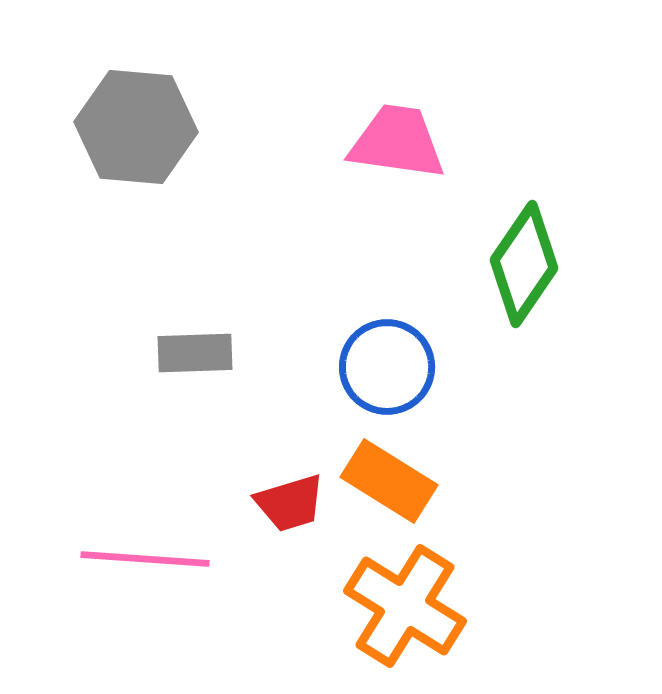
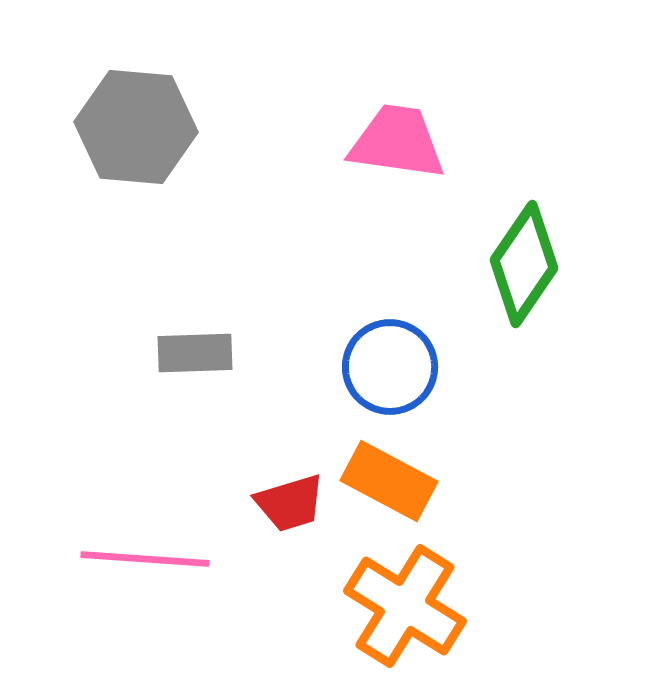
blue circle: moved 3 px right
orange rectangle: rotated 4 degrees counterclockwise
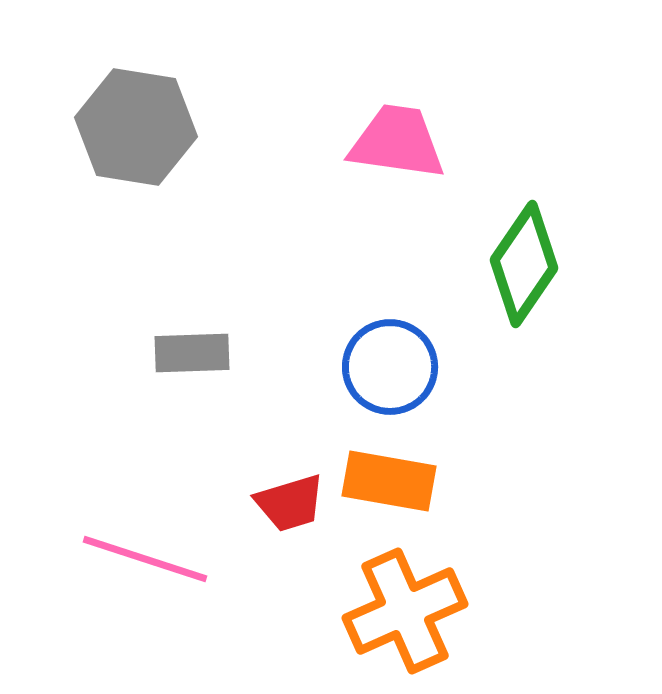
gray hexagon: rotated 4 degrees clockwise
gray rectangle: moved 3 px left
orange rectangle: rotated 18 degrees counterclockwise
pink line: rotated 14 degrees clockwise
orange cross: moved 5 px down; rotated 34 degrees clockwise
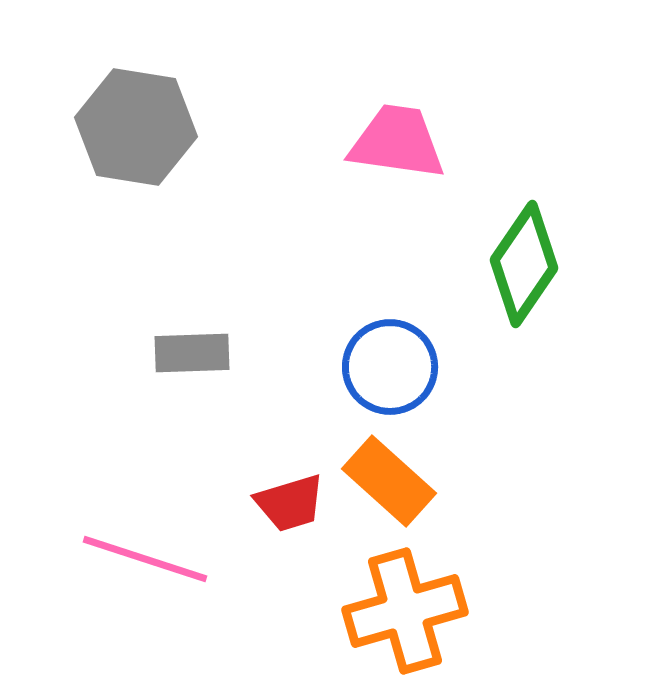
orange rectangle: rotated 32 degrees clockwise
orange cross: rotated 8 degrees clockwise
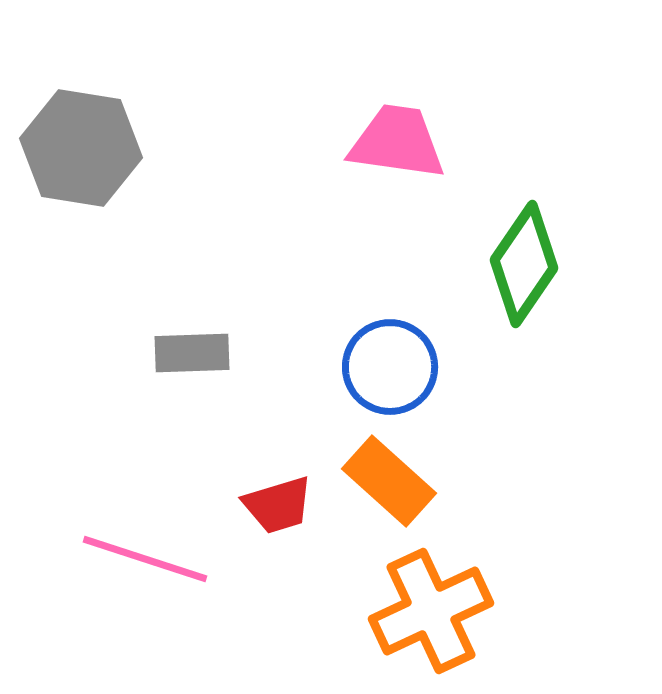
gray hexagon: moved 55 px left, 21 px down
red trapezoid: moved 12 px left, 2 px down
orange cross: moved 26 px right; rotated 9 degrees counterclockwise
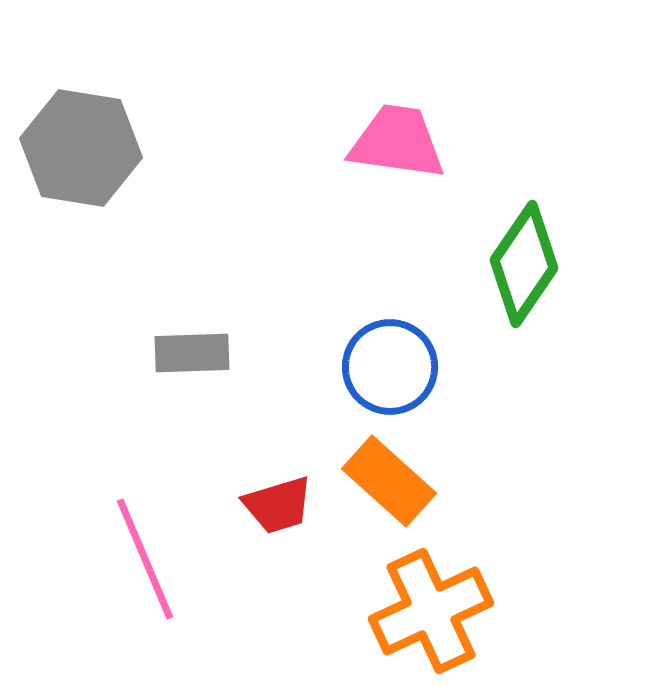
pink line: rotated 49 degrees clockwise
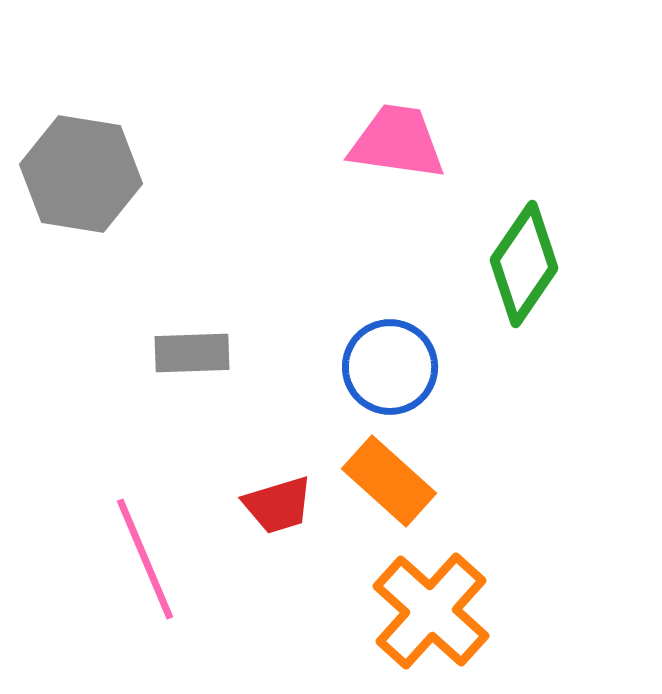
gray hexagon: moved 26 px down
orange cross: rotated 23 degrees counterclockwise
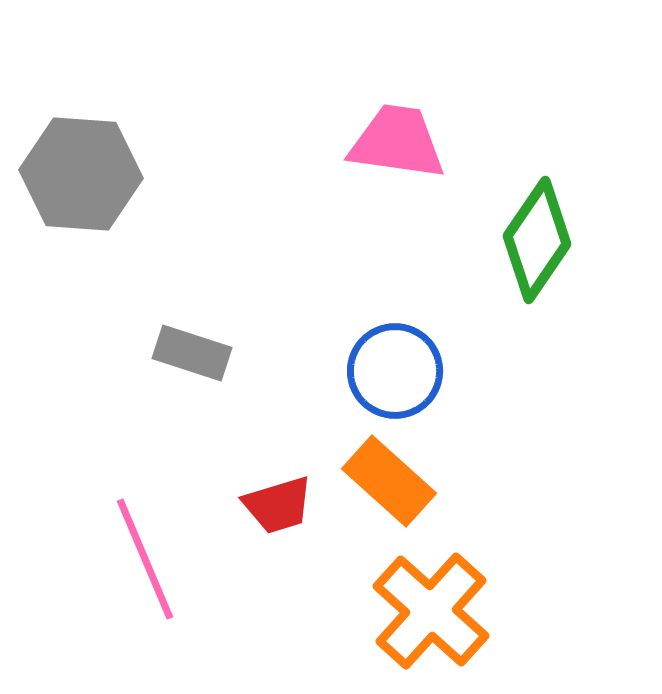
gray hexagon: rotated 5 degrees counterclockwise
green diamond: moved 13 px right, 24 px up
gray rectangle: rotated 20 degrees clockwise
blue circle: moved 5 px right, 4 px down
